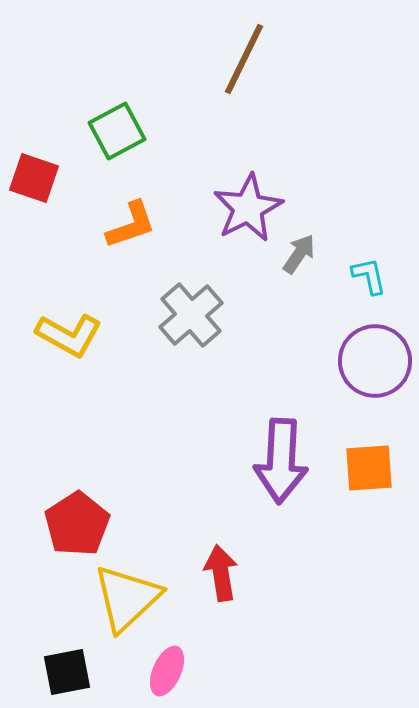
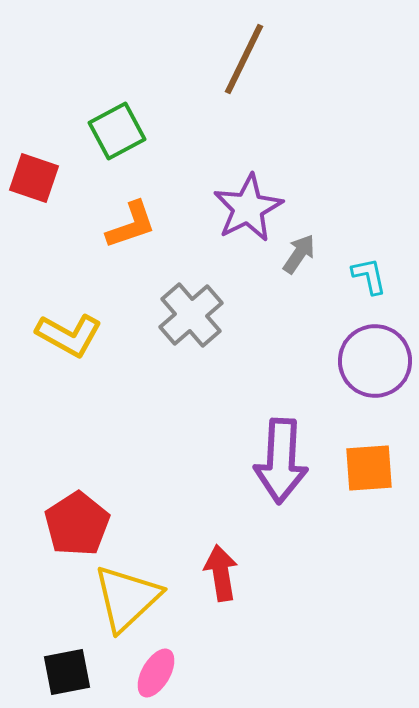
pink ellipse: moved 11 px left, 2 px down; rotated 6 degrees clockwise
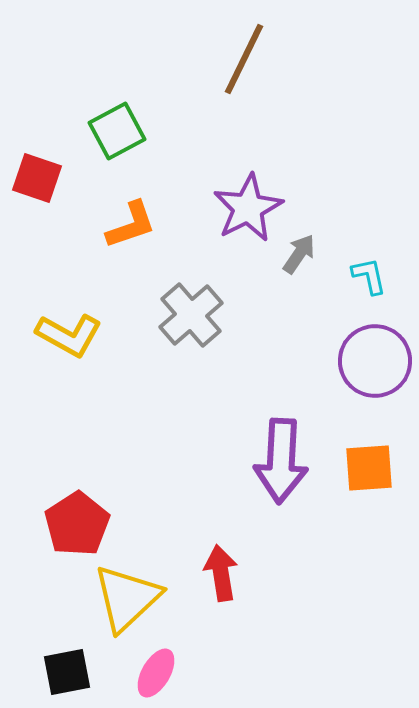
red square: moved 3 px right
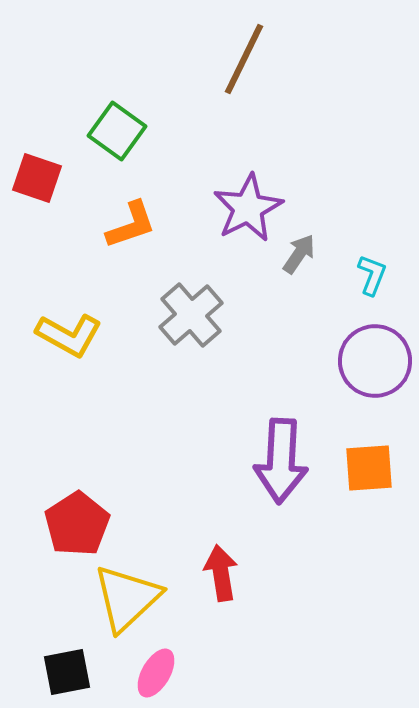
green square: rotated 26 degrees counterclockwise
cyan L-shape: moved 3 px right, 1 px up; rotated 33 degrees clockwise
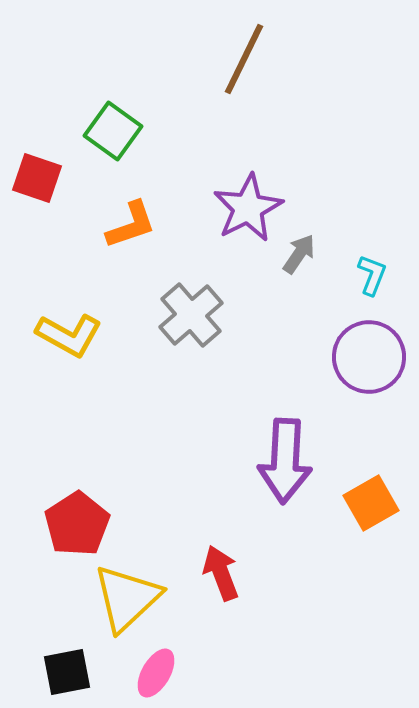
green square: moved 4 px left
purple circle: moved 6 px left, 4 px up
purple arrow: moved 4 px right
orange square: moved 2 px right, 35 px down; rotated 26 degrees counterclockwise
red arrow: rotated 12 degrees counterclockwise
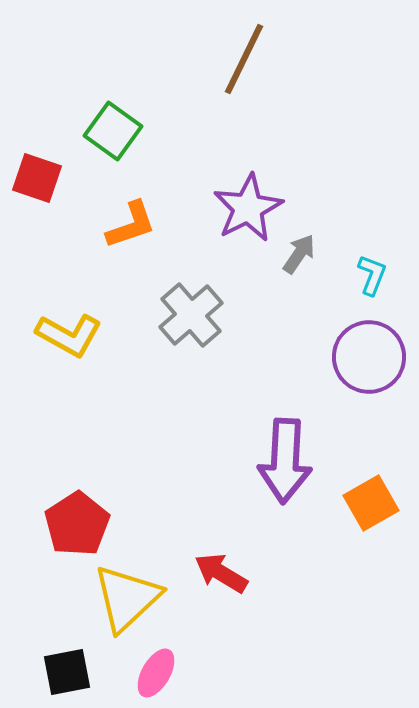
red arrow: rotated 38 degrees counterclockwise
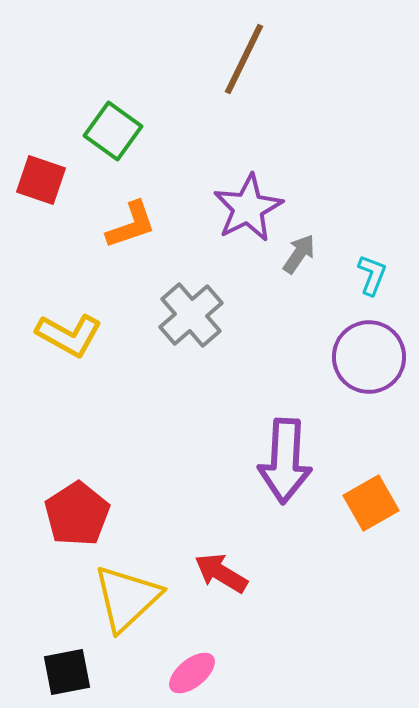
red square: moved 4 px right, 2 px down
red pentagon: moved 10 px up
pink ellipse: moved 36 px right; rotated 21 degrees clockwise
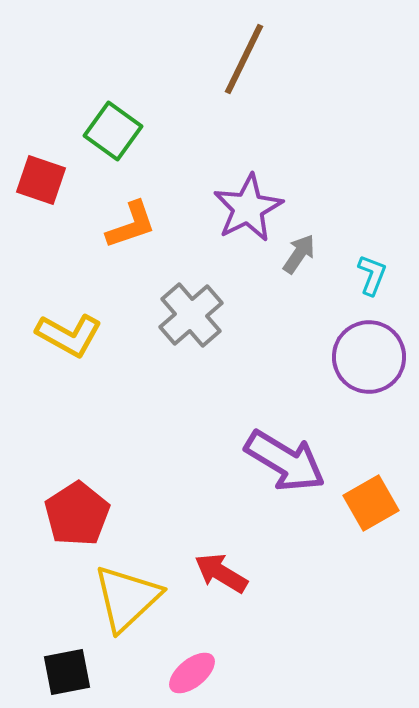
purple arrow: rotated 62 degrees counterclockwise
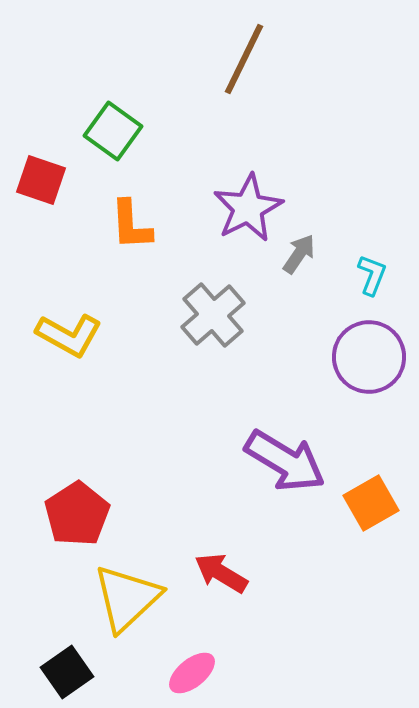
orange L-shape: rotated 106 degrees clockwise
gray cross: moved 22 px right
black square: rotated 24 degrees counterclockwise
